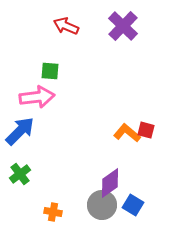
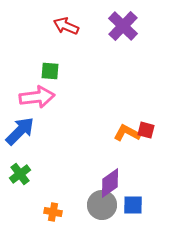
orange L-shape: rotated 12 degrees counterclockwise
blue square: rotated 30 degrees counterclockwise
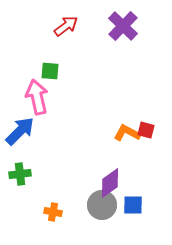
red arrow: rotated 120 degrees clockwise
pink arrow: rotated 96 degrees counterclockwise
green cross: rotated 30 degrees clockwise
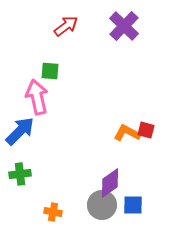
purple cross: moved 1 px right
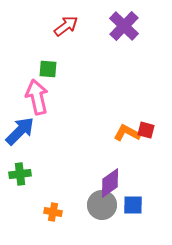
green square: moved 2 px left, 2 px up
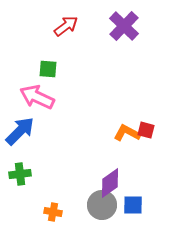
pink arrow: rotated 52 degrees counterclockwise
